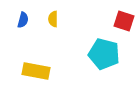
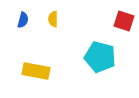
cyan pentagon: moved 4 px left, 3 px down
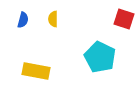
red square: moved 2 px up
cyan pentagon: rotated 12 degrees clockwise
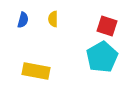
red square: moved 17 px left, 7 px down
cyan pentagon: moved 2 px right; rotated 16 degrees clockwise
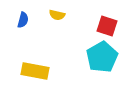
yellow semicircle: moved 4 px right, 4 px up; rotated 77 degrees counterclockwise
yellow rectangle: moved 1 px left
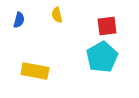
yellow semicircle: rotated 63 degrees clockwise
blue semicircle: moved 4 px left
red square: rotated 25 degrees counterclockwise
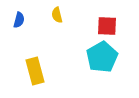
red square: rotated 10 degrees clockwise
yellow rectangle: rotated 64 degrees clockwise
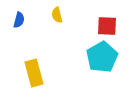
yellow rectangle: moved 1 px left, 2 px down
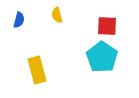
cyan pentagon: rotated 8 degrees counterclockwise
yellow rectangle: moved 3 px right, 3 px up
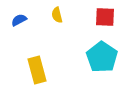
blue semicircle: rotated 133 degrees counterclockwise
red square: moved 2 px left, 9 px up
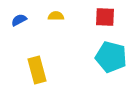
yellow semicircle: moved 1 px left, 1 px down; rotated 105 degrees clockwise
cyan pentagon: moved 9 px right; rotated 20 degrees counterclockwise
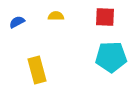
blue semicircle: moved 2 px left, 2 px down
cyan pentagon: rotated 16 degrees counterclockwise
